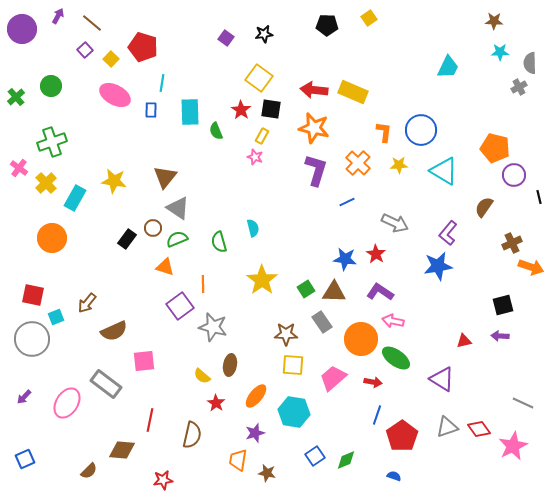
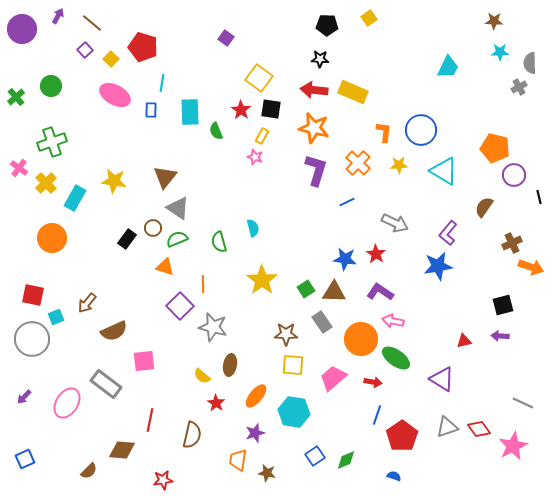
black star at (264, 34): moved 56 px right, 25 px down; rotated 12 degrees clockwise
purple square at (180, 306): rotated 8 degrees counterclockwise
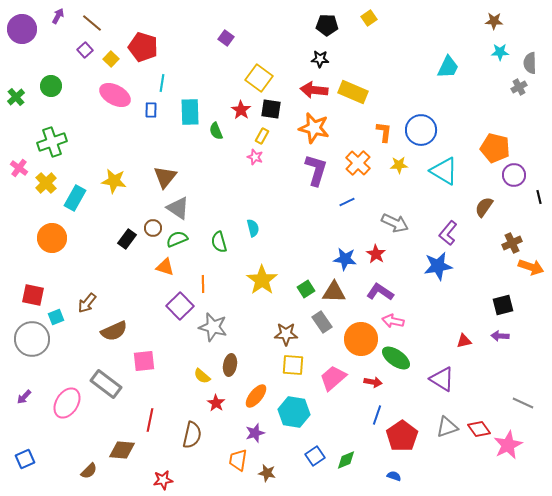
pink star at (513, 446): moved 5 px left, 1 px up
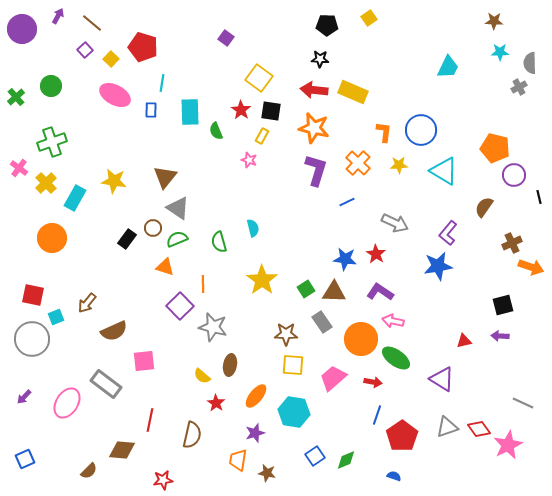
black square at (271, 109): moved 2 px down
pink star at (255, 157): moved 6 px left, 3 px down
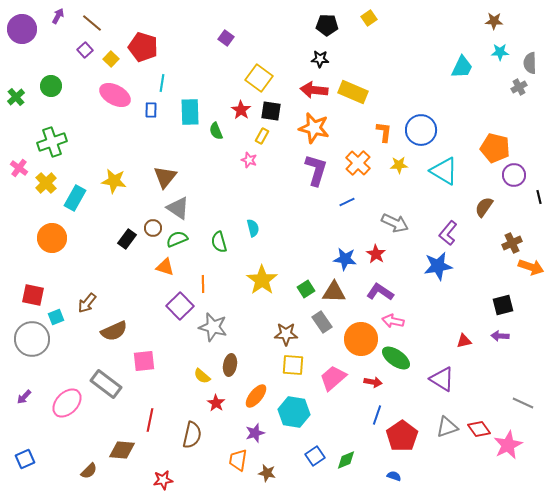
cyan trapezoid at (448, 67): moved 14 px right
pink ellipse at (67, 403): rotated 12 degrees clockwise
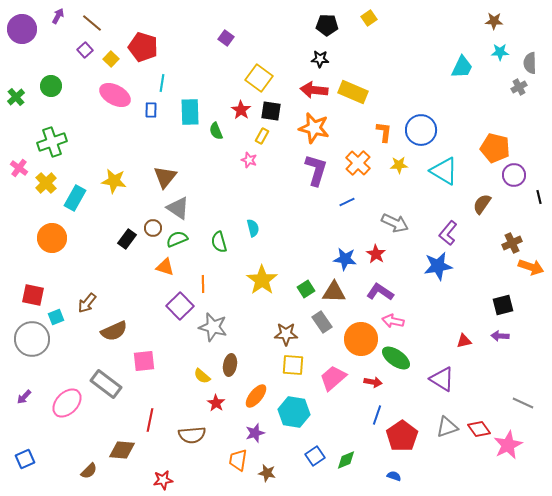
brown semicircle at (484, 207): moved 2 px left, 3 px up
brown semicircle at (192, 435): rotated 72 degrees clockwise
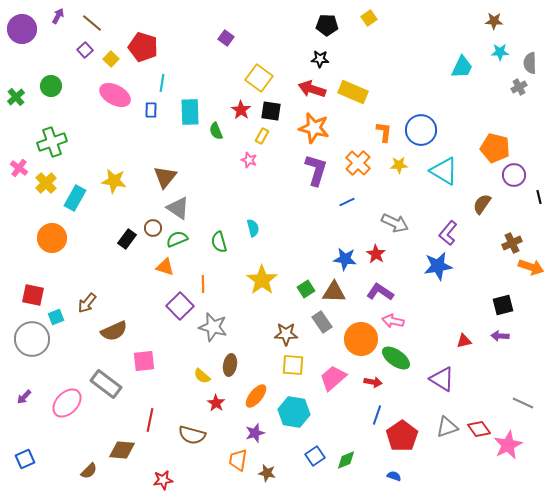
red arrow at (314, 90): moved 2 px left, 1 px up; rotated 12 degrees clockwise
brown semicircle at (192, 435): rotated 20 degrees clockwise
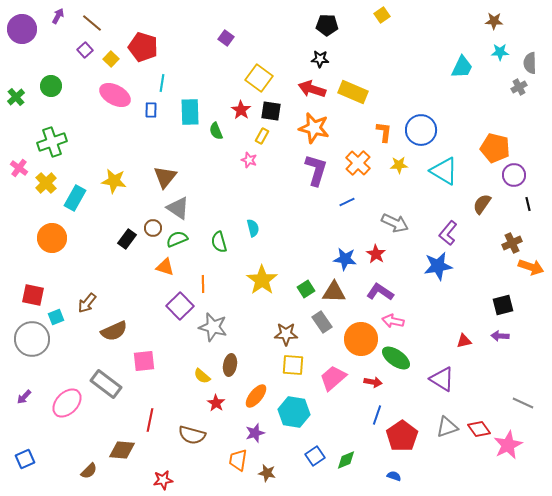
yellow square at (369, 18): moved 13 px right, 3 px up
black line at (539, 197): moved 11 px left, 7 px down
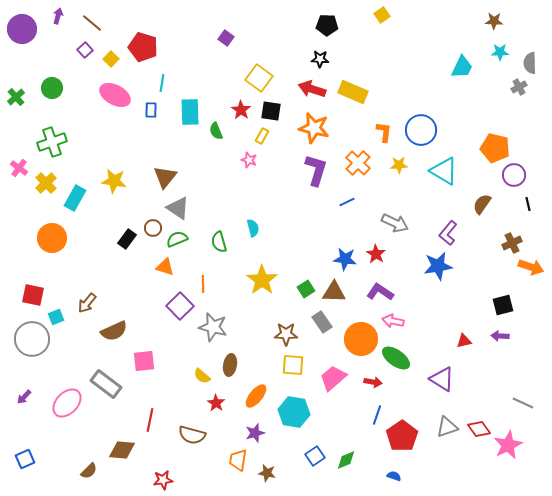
purple arrow at (58, 16): rotated 14 degrees counterclockwise
green circle at (51, 86): moved 1 px right, 2 px down
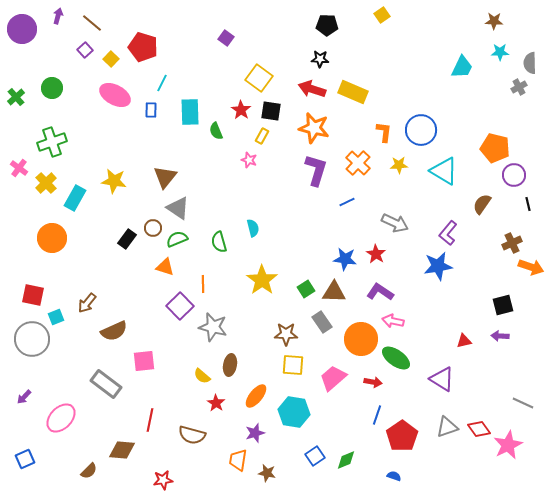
cyan line at (162, 83): rotated 18 degrees clockwise
pink ellipse at (67, 403): moved 6 px left, 15 px down
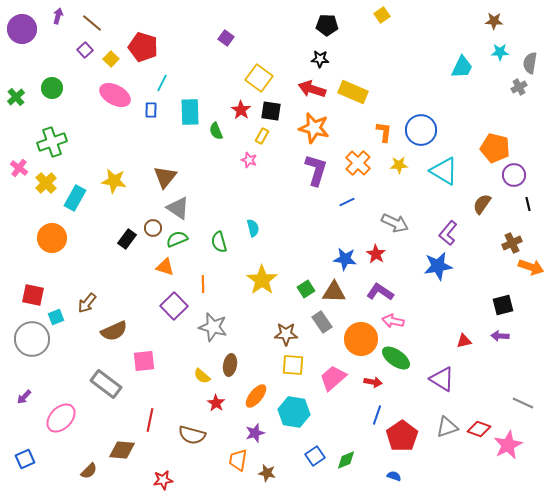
gray semicircle at (530, 63): rotated 10 degrees clockwise
purple square at (180, 306): moved 6 px left
red diamond at (479, 429): rotated 35 degrees counterclockwise
